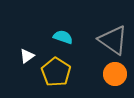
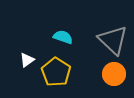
gray triangle: rotated 8 degrees clockwise
white triangle: moved 4 px down
orange circle: moved 1 px left
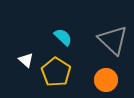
cyan semicircle: rotated 24 degrees clockwise
white triangle: moved 1 px left; rotated 42 degrees counterclockwise
orange circle: moved 8 px left, 6 px down
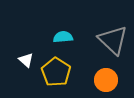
cyan semicircle: rotated 48 degrees counterclockwise
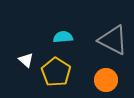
gray triangle: rotated 16 degrees counterclockwise
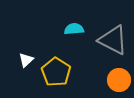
cyan semicircle: moved 11 px right, 8 px up
white triangle: rotated 35 degrees clockwise
orange circle: moved 13 px right
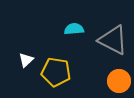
yellow pentagon: rotated 24 degrees counterclockwise
orange circle: moved 1 px down
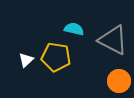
cyan semicircle: rotated 18 degrees clockwise
yellow pentagon: moved 15 px up
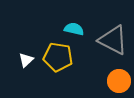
yellow pentagon: moved 2 px right
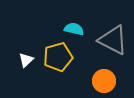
yellow pentagon: rotated 24 degrees counterclockwise
orange circle: moved 15 px left
